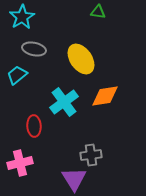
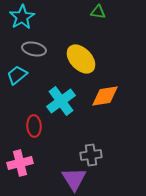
yellow ellipse: rotated 8 degrees counterclockwise
cyan cross: moved 3 px left, 1 px up
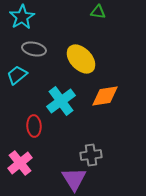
pink cross: rotated 25 degrees counterclockwise
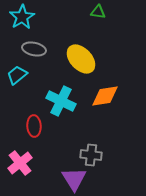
cyan cross: rotated 28 degrees counterclockwise
gray cross: rotated 15 degrees clockwise
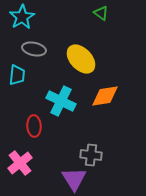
green triangle: moved 3 px right, 1 px down; rotated 28 degrees clockwise
cyan trapezoid: rotated 135 degrees clockwise
